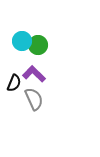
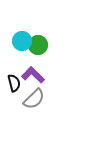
purple L-shape: moved 1 px left, 1 px down
black semicircle: rotated 36 degrees counterclockwise
gray semicircle: rotated 70 degrees clockwise
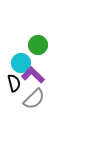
cyan circle: moved 1 px left, 22 px down
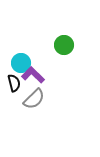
green circle: moved 26 px right
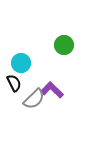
purple L-shape: moved 19 px right, 15 px down
black semicircle: rotated 12 degrees counterclockwise
